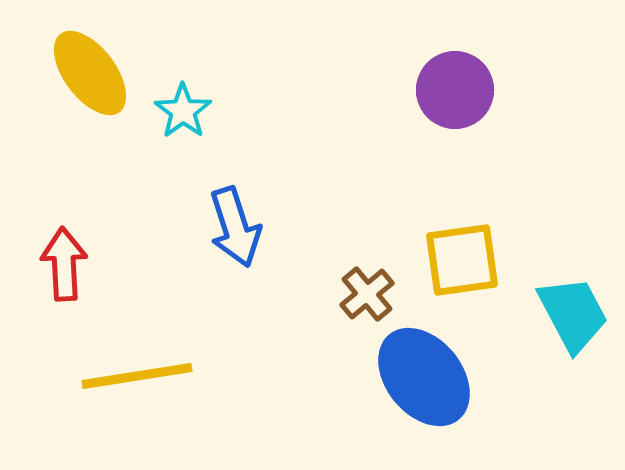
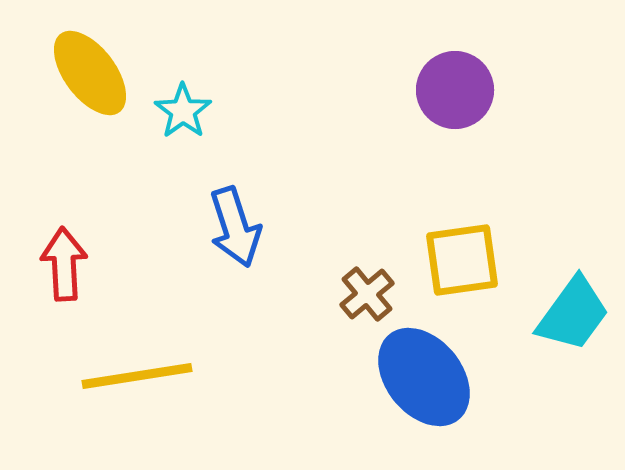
cyan trapezoid: rotated 64 degrees clockwise
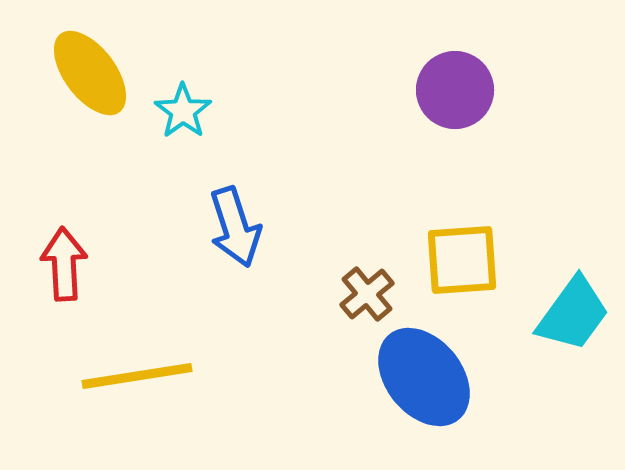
yellow square: rotated 4 degrees clockwise
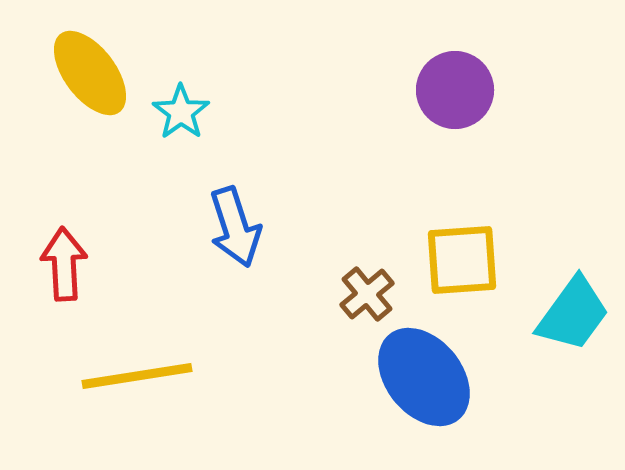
cyan star: moved 2 px left, 1 px down
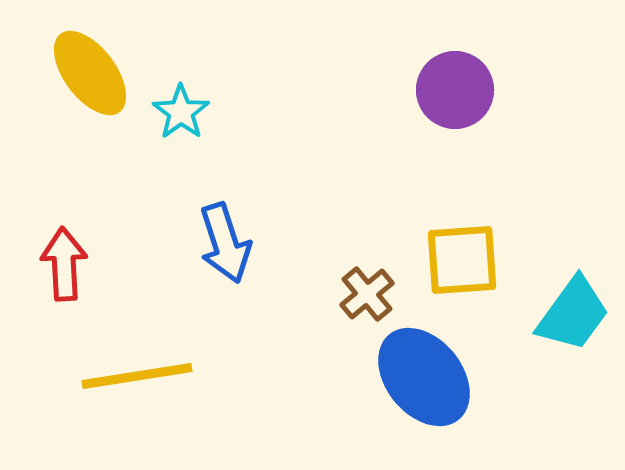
blue arrow: moved 10 px left, 16 px down
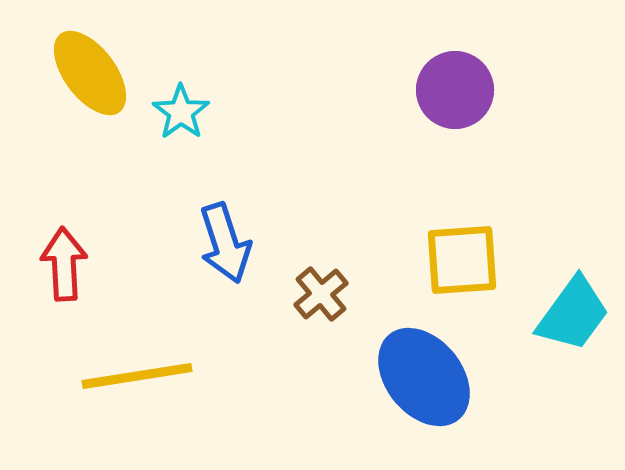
brown cross: moved 46 px left
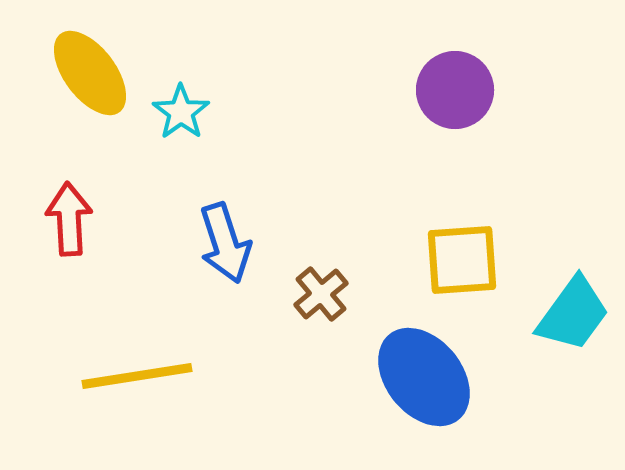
red arrow: moved 5 px right, 45 px up
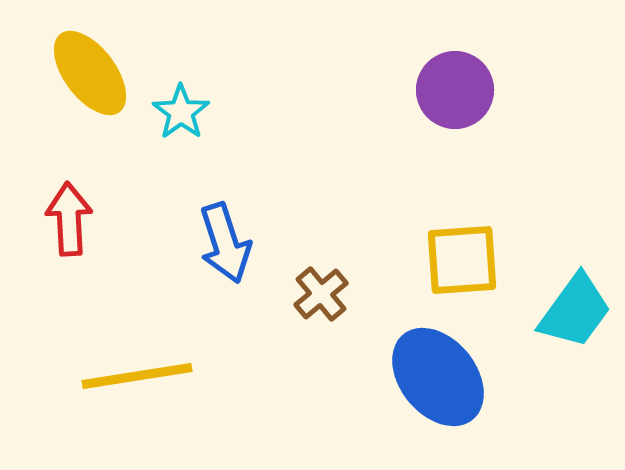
cyan trapezoid: moved 2 px right, 3 px up
blue ellipse: moved 14 px right
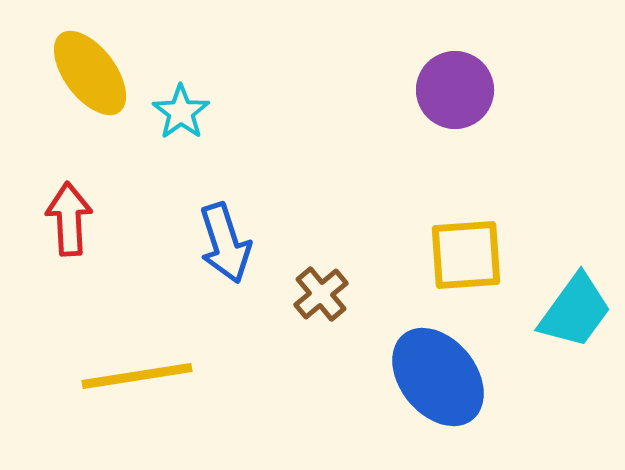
yellow square: moved 4 px right, 5 px up
